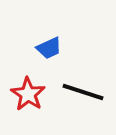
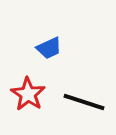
black line: moved 1 px right, 10 px down
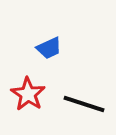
black line: moved 2 px down
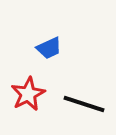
red star: rotated 12 degrees clockwise
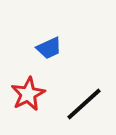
black line: rotated 60 degrees counterclockwise
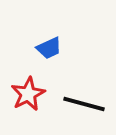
black line: rotated 57 degrees clockwise
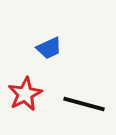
red star: moved 3 px left
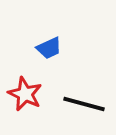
red star: rotated 20 degrees counterclockwise
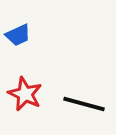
blue trapezoid: moved 31 px left, 13 px up
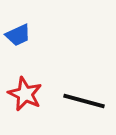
black line: moved 3 px up
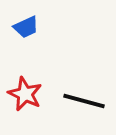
blue trapezoid: moved 8 px right, 8 px up
